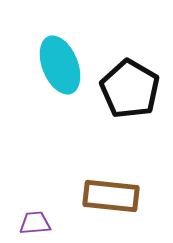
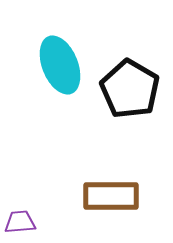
brown rectangle: rotated 6 degrees counterclockwise
purple trapezoid: moved 15 px left, 1 px up
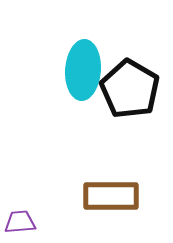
cyan ellipse: moved 23 px right, 5 px down; rotated 26 degrees clockwise
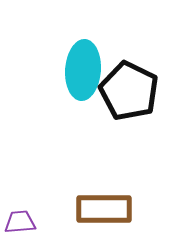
black pentagon: moved 1 px left, 2 px down; rotated 4 degrees counterclockwise
brown rectangle: moved 7 px left, 13 px down
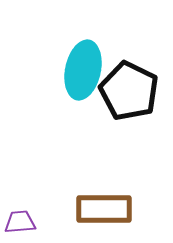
cyan ellipse: rotated 8 degrees clockwise
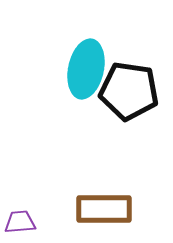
cyan ellipse: moved 3 px right, 1 px up
black pentagon: rotated 18 degrees counterclockwise
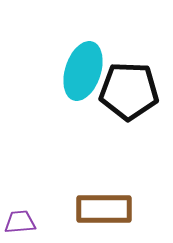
cyan ellipse: moved 3 px left, 2 px down; rotated 6 degrees clockwise
black pentagon: rotated 6 degrees counterclockwise
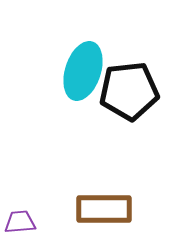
black pentagon: rotated 8 degrees counterclockwise
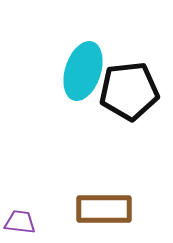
purple trapezoid: rotated 12 degrees clockwise
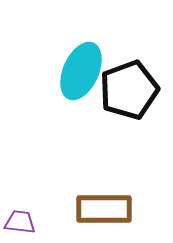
cyan ellipse: moved 2 px left; rotated 6 degrees clockwise
black pentagon: moved 1 px up; rotated 14 degrees counterclockwise
